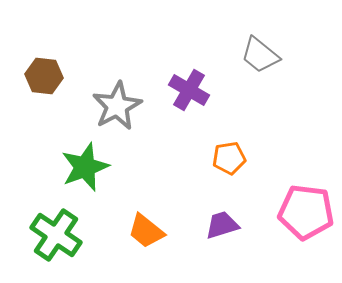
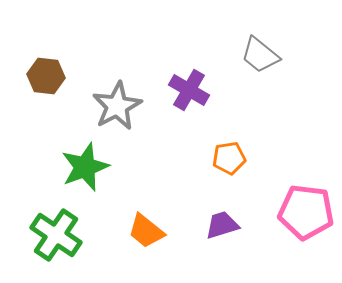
brown hexagon: moved 2 px right
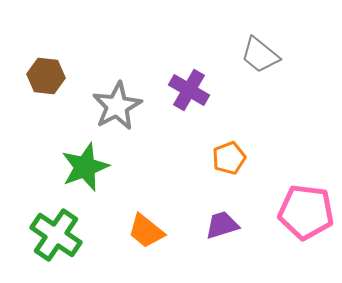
orange pentagon: rotated 12 degrees counterclockwise
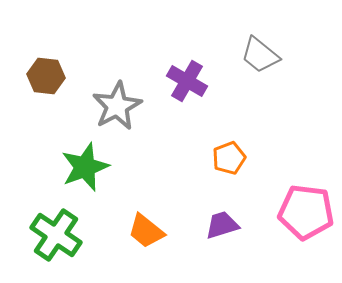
purple cross: moved 2 px left, 9 px up
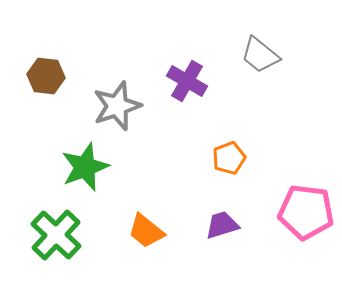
gray star: rotated 9 degrees clockwise
green cross: rotated 9 degrees clockwise
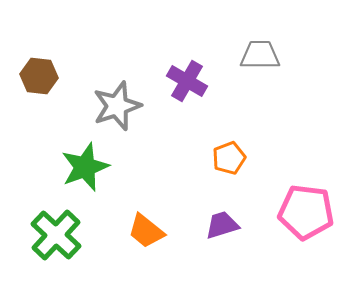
gray trapezoid: rotated 141 degrees clockwise
brown hexagon: moved 7 px left
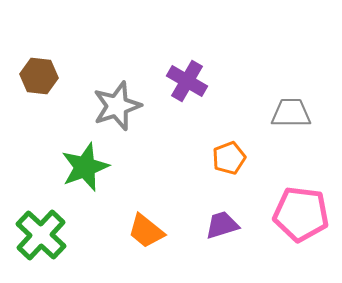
gray trapezoid: moved 31 px right, 58 px down
pink pentagon: moved 5 px left, 2 px down
green cross: moved 15 px left
